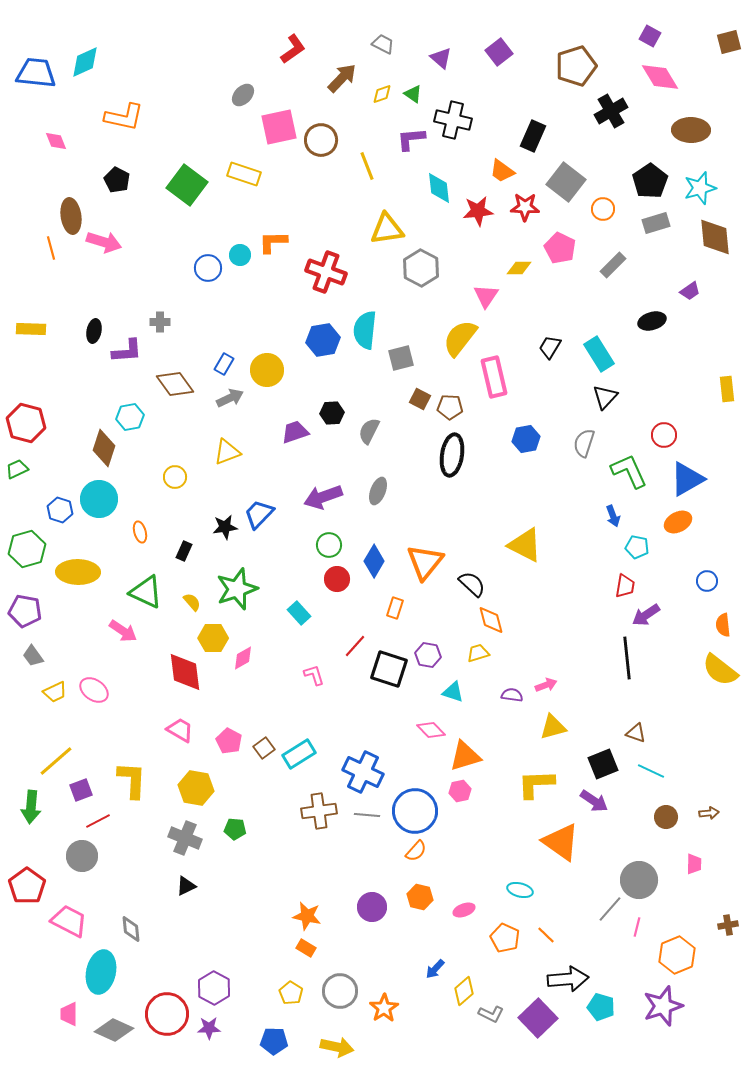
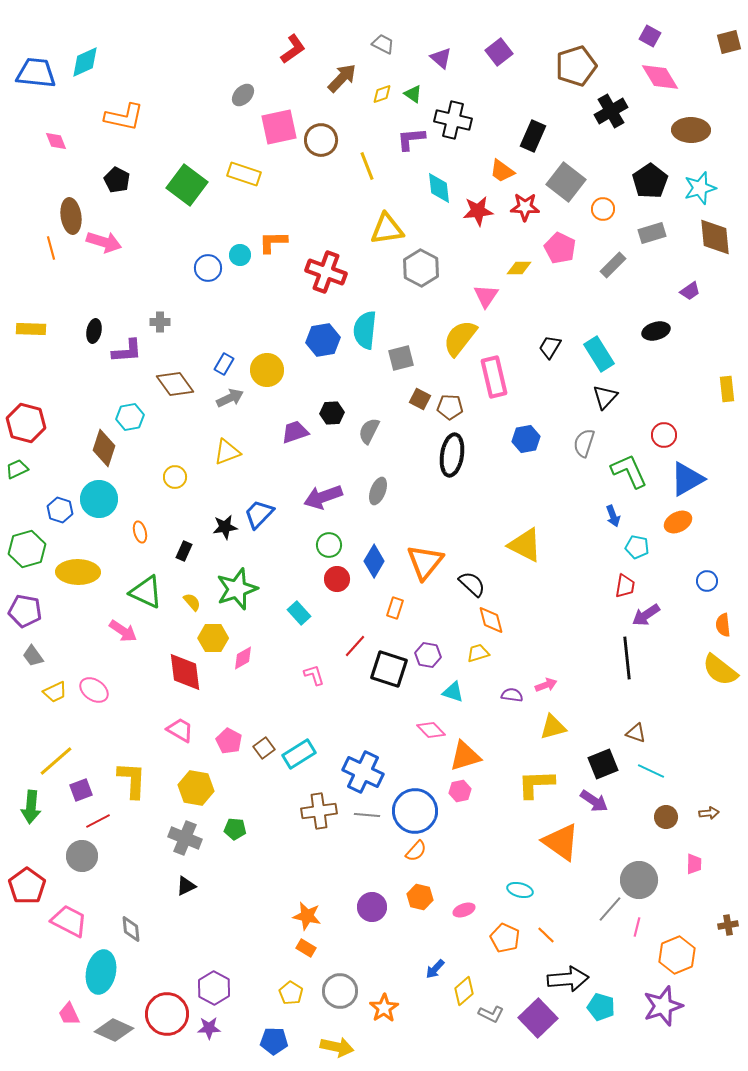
gray rectangle at (656, 223): moved 4 px left, 10 px down
black ellipse at (652, 321): moved 4 px right, 10 px down
pink trapezoid at (69, 1014): rotated 25 degrees counterclockwise
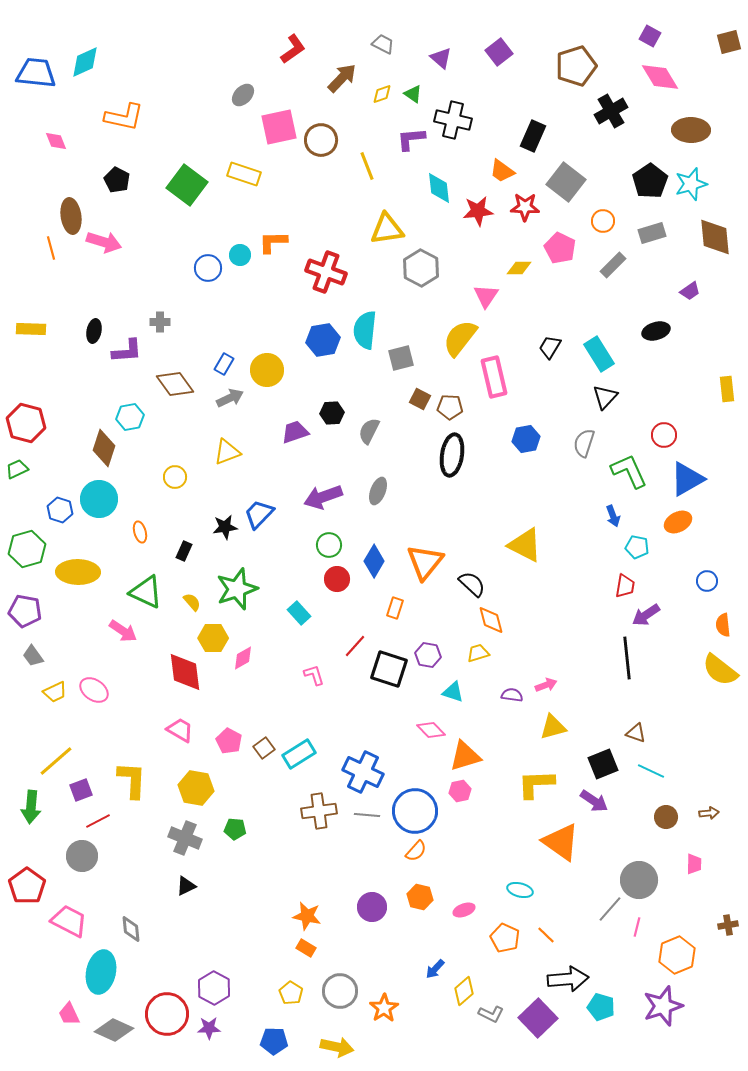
cyan star at (700, 188): moved 9 px left, 4 px up
orange circle at (603, 209): moved 12 px down
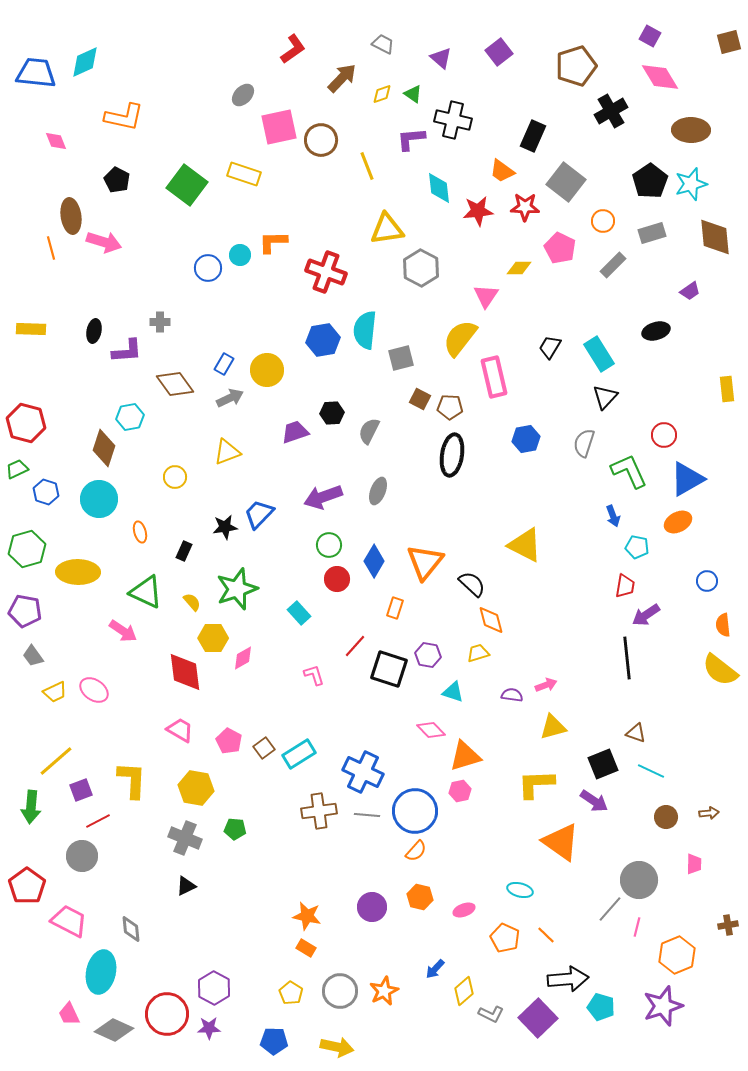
blue hexagon at (60, 510): moved 14 px left, 18 px up
orange star at (384, 1008): moved 17 px up; rotated 8 degrees clockwise
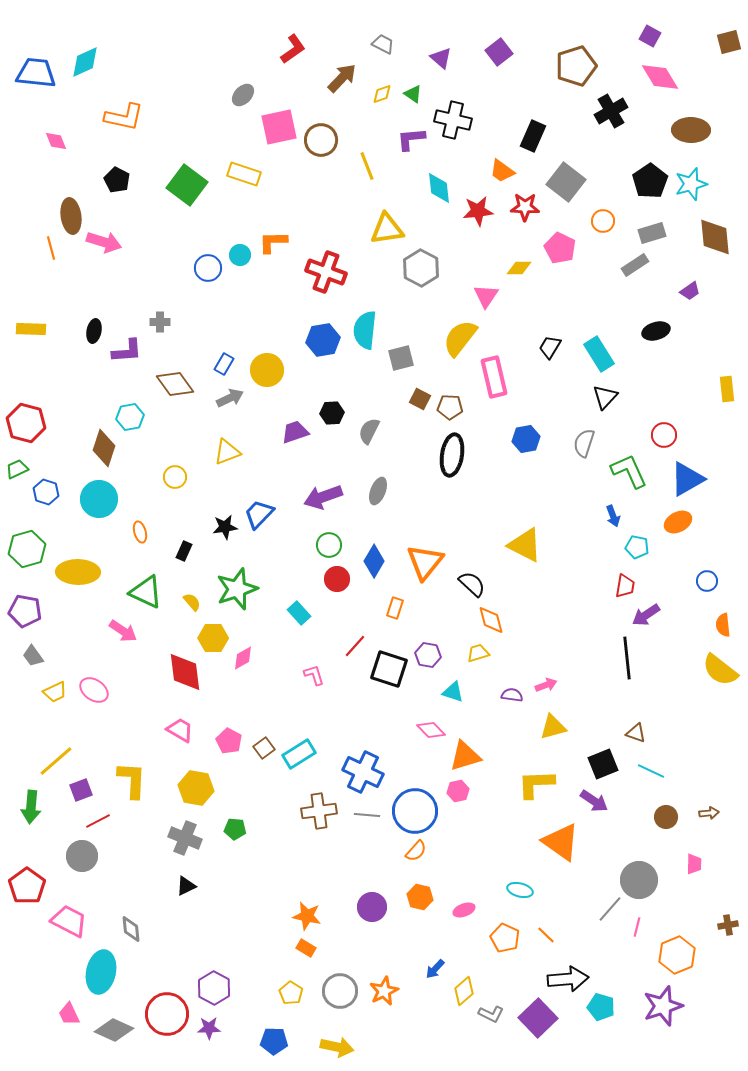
gray rectangle at (613, 265): moved 22 px right; rotated 12 degrees clockwise
pink hexagon at (460, 791): moved 2 px left
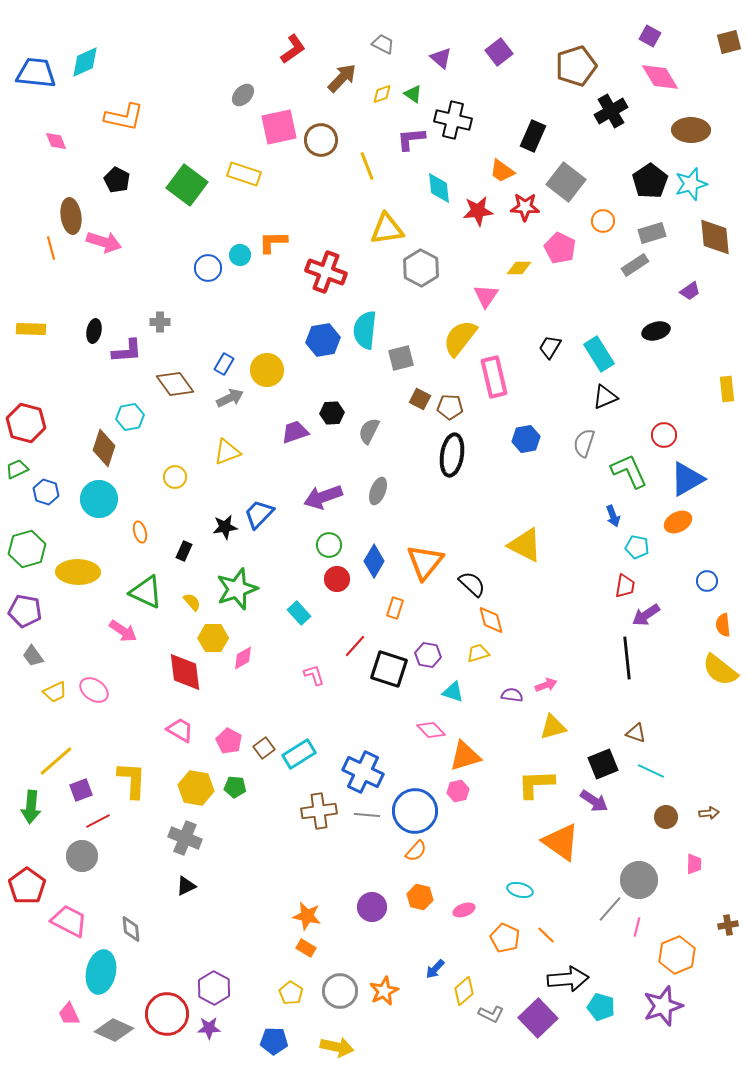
black triangle at (605, 397): rotated 24 degrees clockwise
green pentagon at (235, 829): moved 42 px up
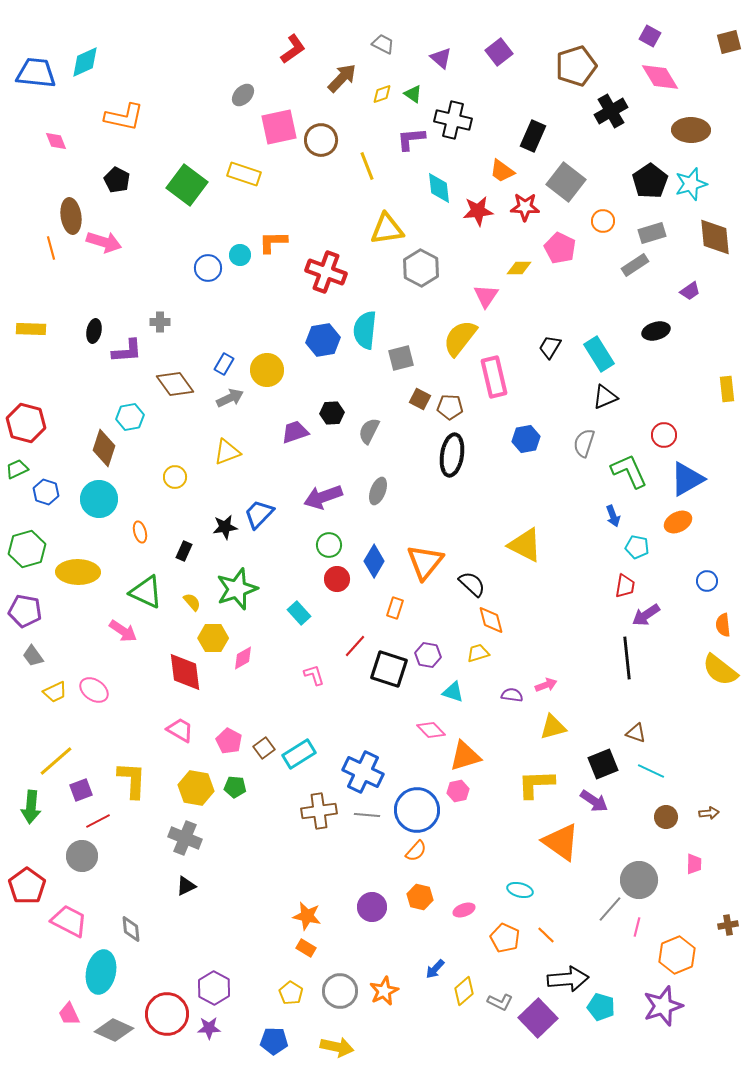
blue circle at (415, 811): moved 2 px right, 1 px up
gray L-shape at (491, 1014): moved 9 px right, 12 px up
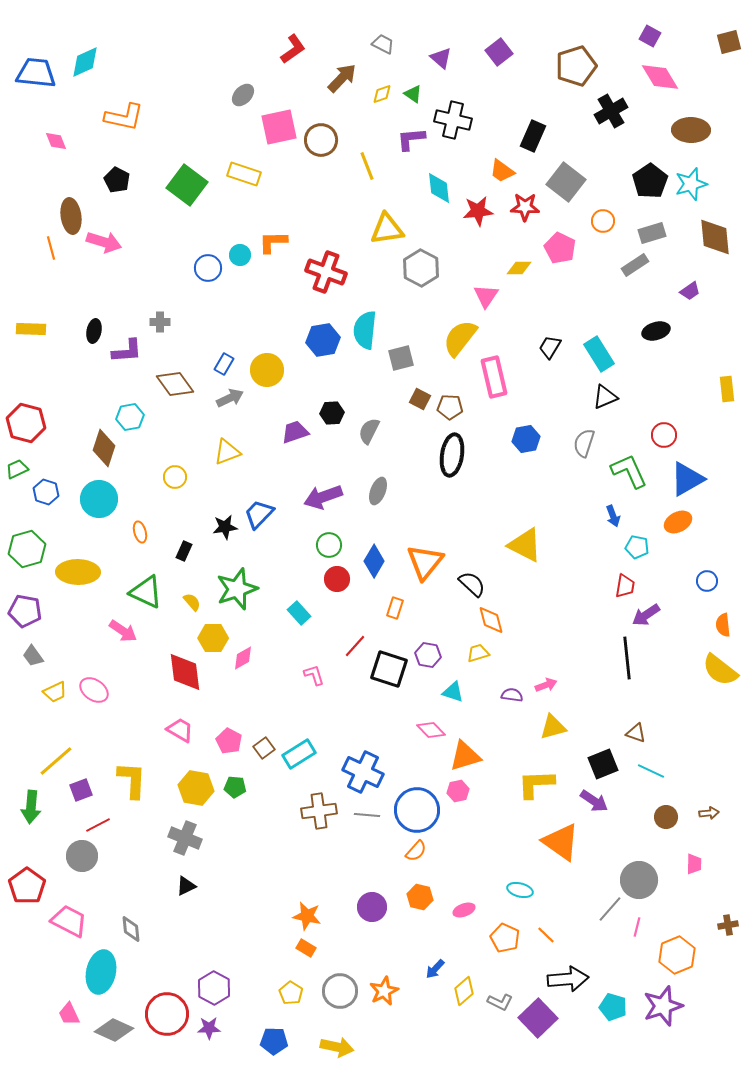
red line at (98, 821): moved 4 px down
cyan pentagon at (601, 1007): moved 12 px right
